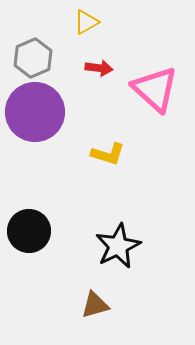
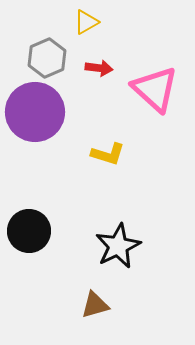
gray hexagon: moved 14 px right
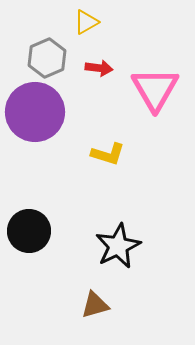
pink triangle: rotated 18 degrees clockwise
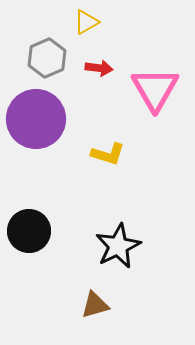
purple circle: moved 1 px right, 7 px down
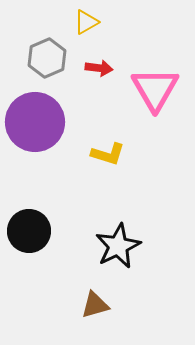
purple circle: moved 1 px left, 3 px down
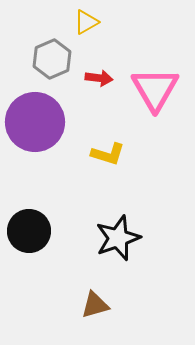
gray hexagon: moved 5 px right, 1 px down
red arrow: moved 10 px down
black star: moved 8 px up; rotated 6 degrees clockwise
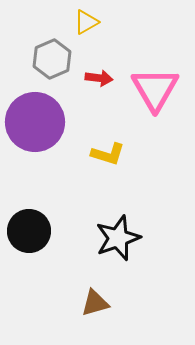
brown triangle: moved 2 px up
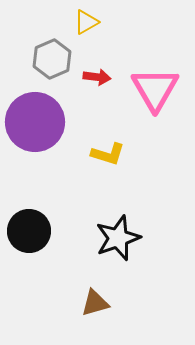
red arrow: moved 2 px left, 1 px up
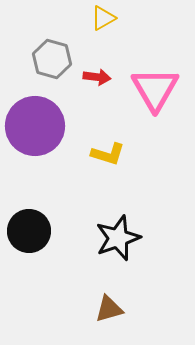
yellow triangle: moved 17 px right, 4 px up
gray hexagon: rotated 21 degrees counterclockwise
purple circle: moved 4 px down
brown triangle: moved 14 px right, 6 px down
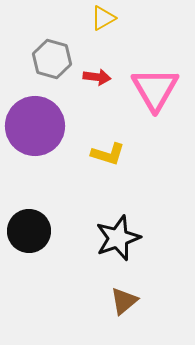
brown triangle: moved 15 px right, 8 px up; rotated 24 degrees counterclockwise
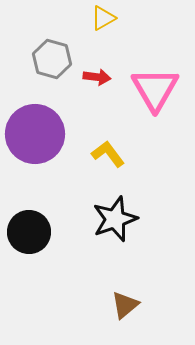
purple circle: moved 8 px down
yellow L-shape: rotated 144 degrees counterclockwise
black circle: moved 1 px down
black star: moved 3 px left, 19 px up
brown triangle: moved 1 px right, 4 px down
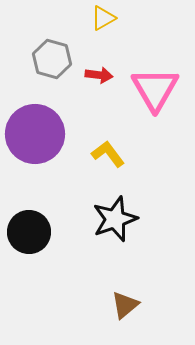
red arrow: moved 2 px right, 2 px up
